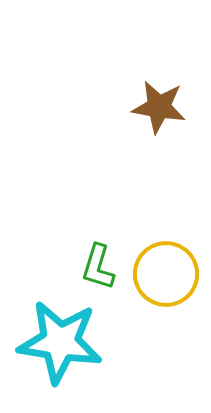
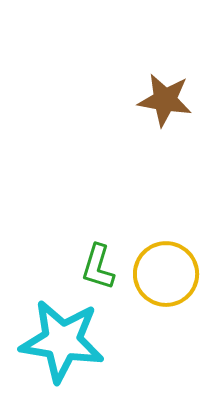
brown star: moved 6 px right, 7 px up
cyan star: moved 2 px right, 1 px up
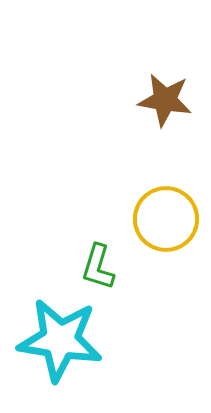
yellow circle: moved 55 px up
cyan star: moved 2 px left, 1 px up
